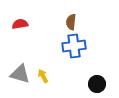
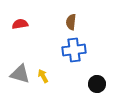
blue cross: moved 4 px down
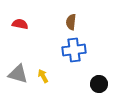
red semicircle: rotated 21 degrees clockwise
gray triangle: moved 2 px left
black circle: moved 2 px right
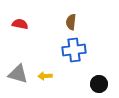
yellow arrow: moved 2 px right; rotated 64 degrees counterclockwise
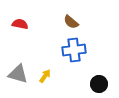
brown semicircle: rotated 56 degrees counterclockwise
yellow arrow: rotated 128 degrees clockwise
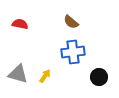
blue cross: moved 1 px left, 2 px down
black circle: moved 7 px up
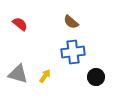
red semicircle: rotated 28 degrees clockwise
black circle: moved 3 px left
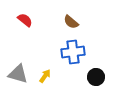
red semicircle: moved 5 px right, 4 px up
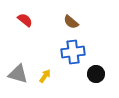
black circle: moved 3 px up
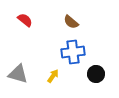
yellow arrow: moved 8 px right
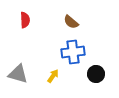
red semicircle: rotated 49 degrees clockwise
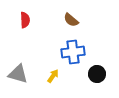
brown semicircle: moved 2 px up
black circle: moved 1 px right
